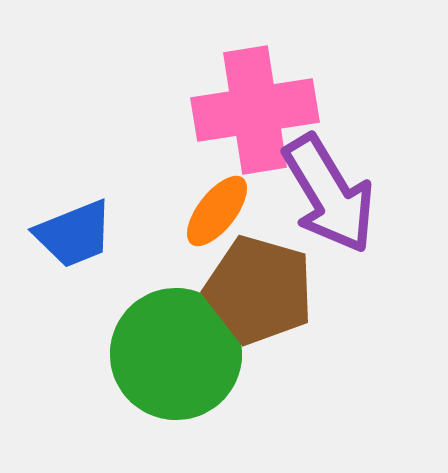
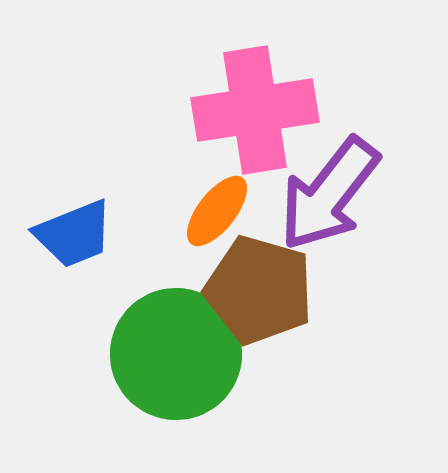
purple arrow: rotated 69 degrees clockwise
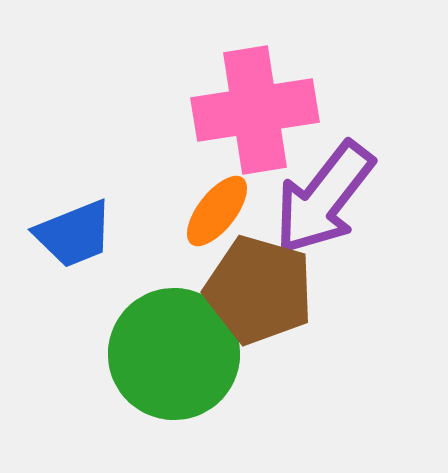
purple arrow: moved 5 px left, 4 px down
green circle: moved 2 px left
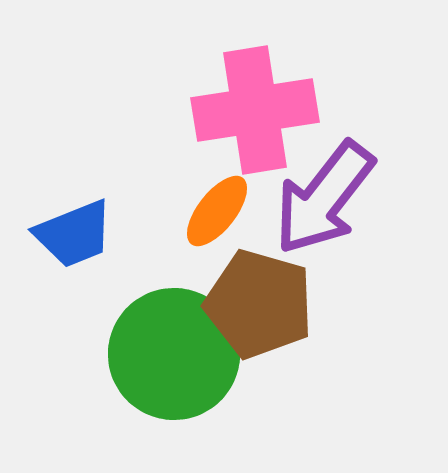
brown pentagon: moved 14 px down
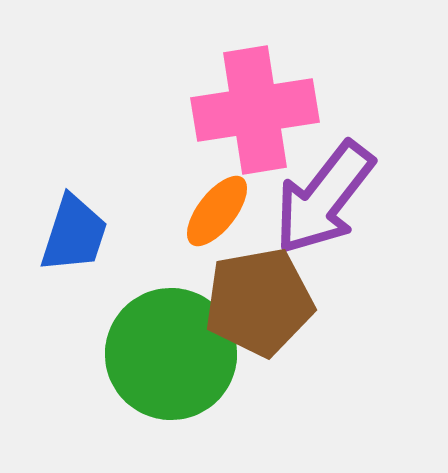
blue trapezoid: rotated 50 degrees counterclockwise
brown pentagon: moved 2 px up; rotated 26 degrees counterclockwise
green circle: moved 3 px left
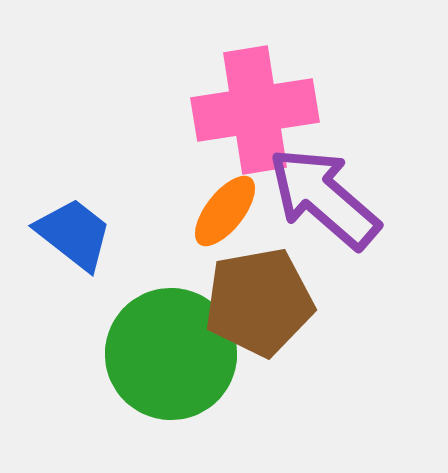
purple arrow: rotated 93 degrees clockwise
orange ellipse: moved 8 px right
blue trapezoid: rotated 70 degrees counterclockwise
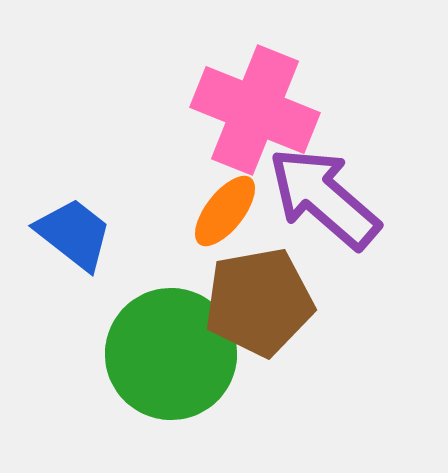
pink cross: rotated 31 degrees clockwise
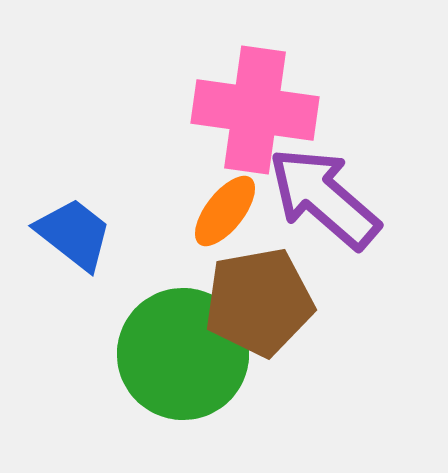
pink cross: rotated 14 degrees counterclockwise
green circle: moved 12 px right
